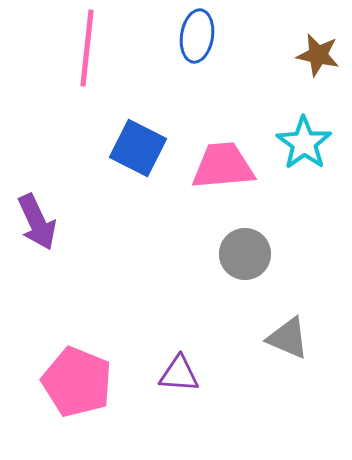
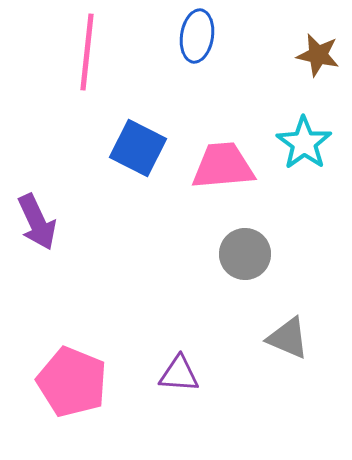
pink line: moved 4 px down
pink pentagon: moved 5 px left
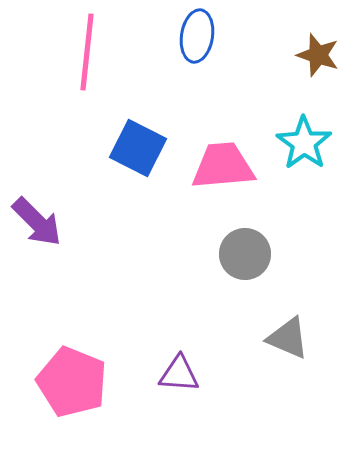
brown star: rotated 6 degrees clockwise
purple arrow: rotated 20 degrees counterclockwise
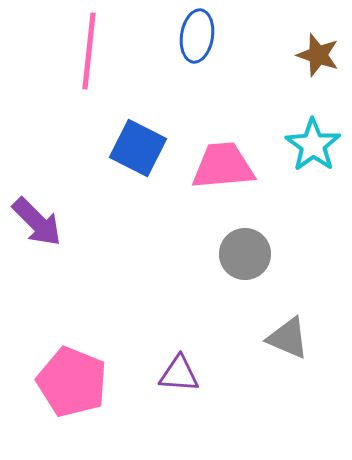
pink line: moved 2 px right, 1 px up
cyan star: moved 9 px right, 2 px down
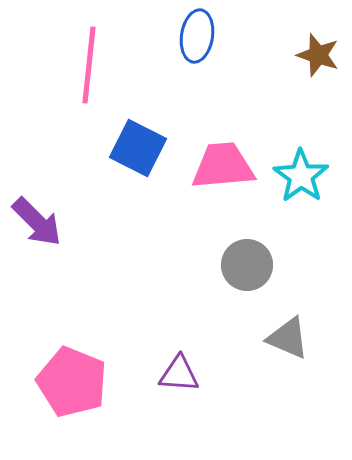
pink line: moved 14 px down
cyan star: moved 12 px left, 31 px down
gray circle: moved 2 px right, 11 px down
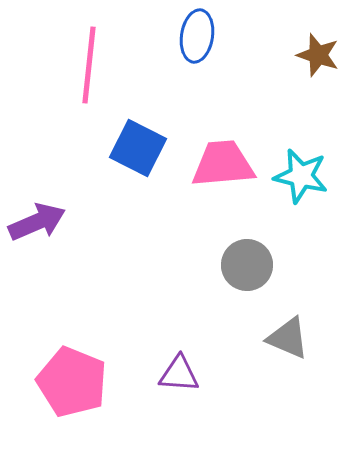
pink trapezoid: moved 2 px up
cyan star: rotated 22 degrees counterclockwise
purple arrow: rotated 68 degrees counterclockwise
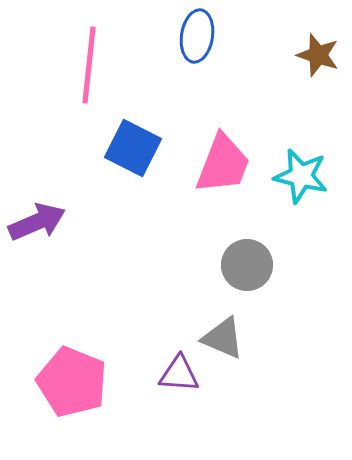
blue square: moved 5 px left
pink trapezoid: rotated 116 degrees clockwise
gray triangle: moved 65 px left
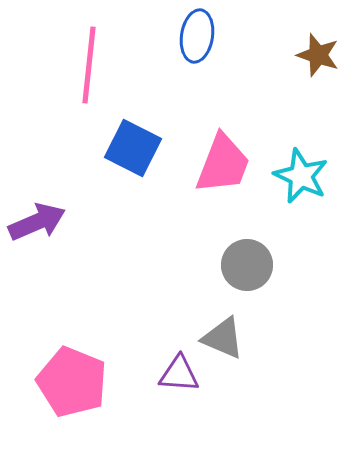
cyan star: rotated 12 degrees clockwise
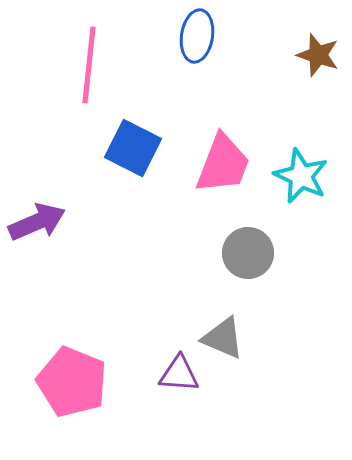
gray circle: moved 1 px right, 12 px up
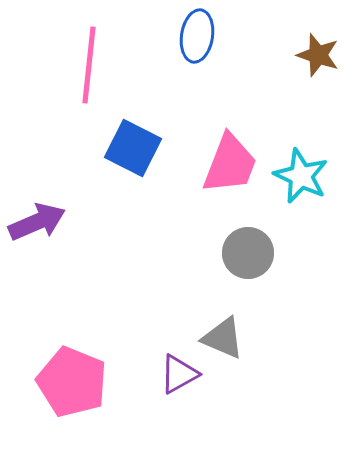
pink trapezoid: moved 7 px right
purple triangle: rotated 33 degrees counterclockwise
